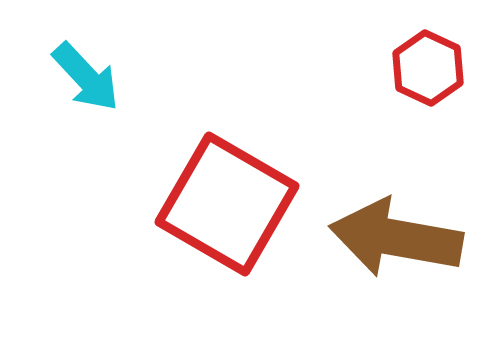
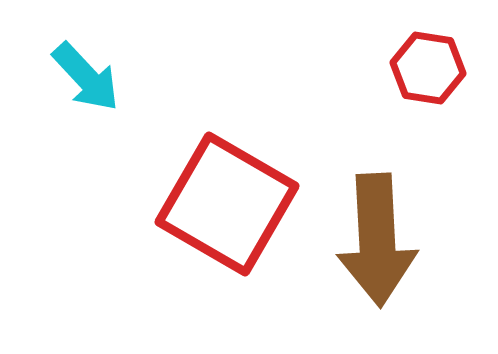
red hexagon: rotated 16 degrees counterclockwise
brown arrow: moved 19 px left, 2 px down; rotated 103 degrees counterclockwise
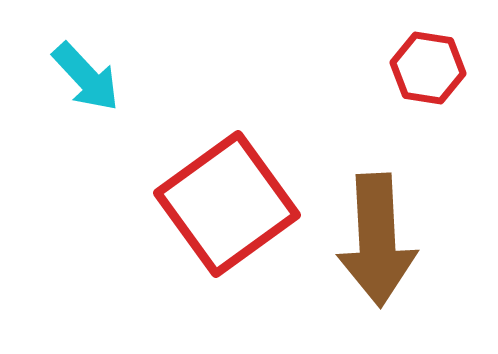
red square: rotated 24 degrees clockwise
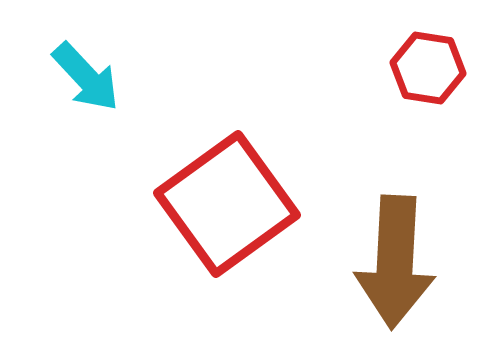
brown arrow: moved 18 px right, 22 px down; rotated 6 degrees clockwise
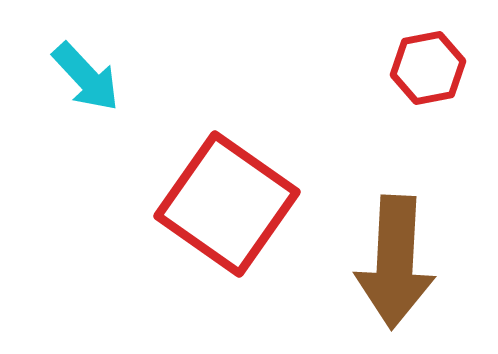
red hexagon: rotated 20 degrees counterclockwise
red square: rotated 19 degrees counterclockwise
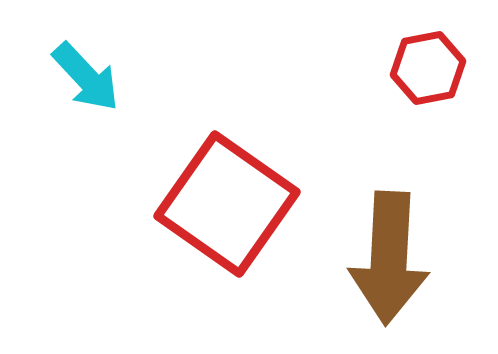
brown arrow: moved 6 px left, 4 px up
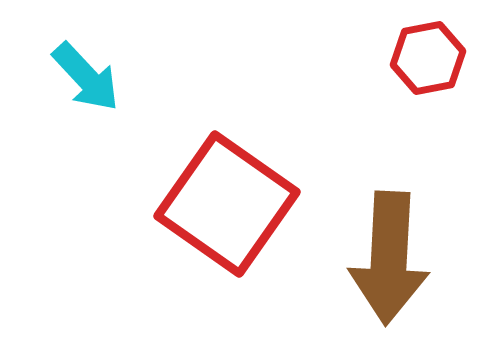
red hexagon: moved 10 px up
